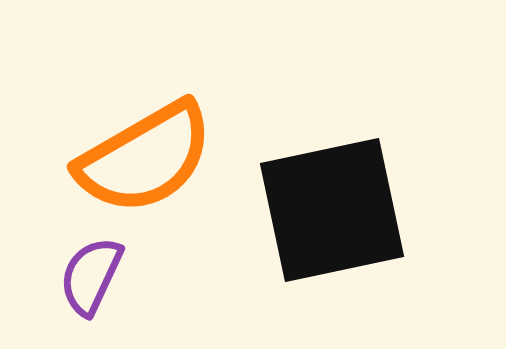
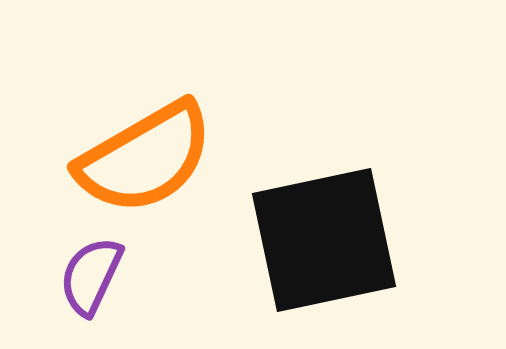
black square: moved 8 px left, 30 px down
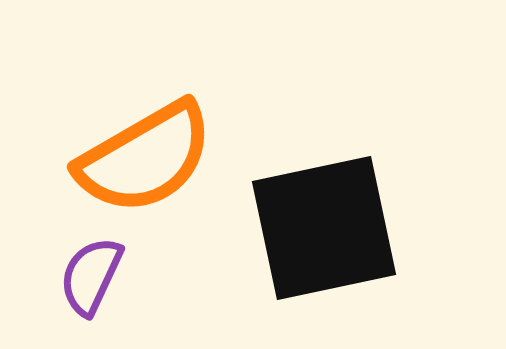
black square: moved 12 px up
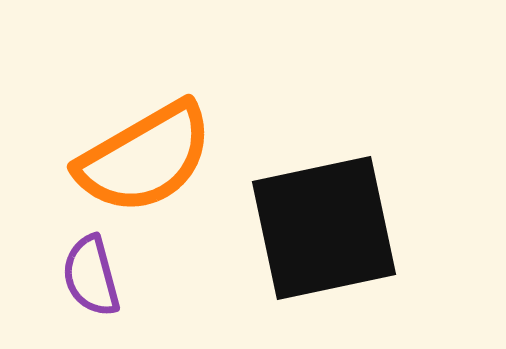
purple semicircle: rotated 40 degrees counterclockwise
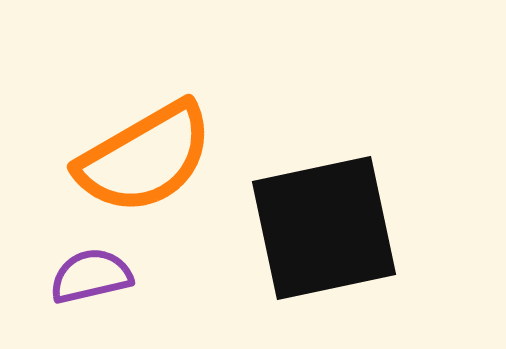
purple semicircle: rotated 92 degrees clockwise
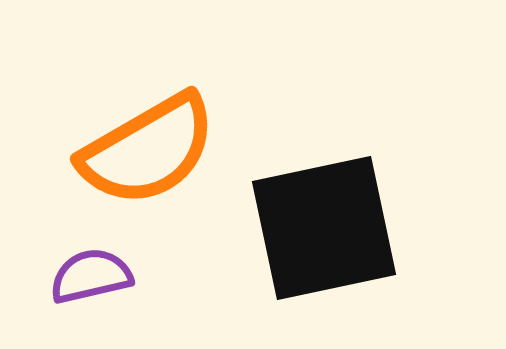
orange semicircle: moved 3 px right, 8 px up
